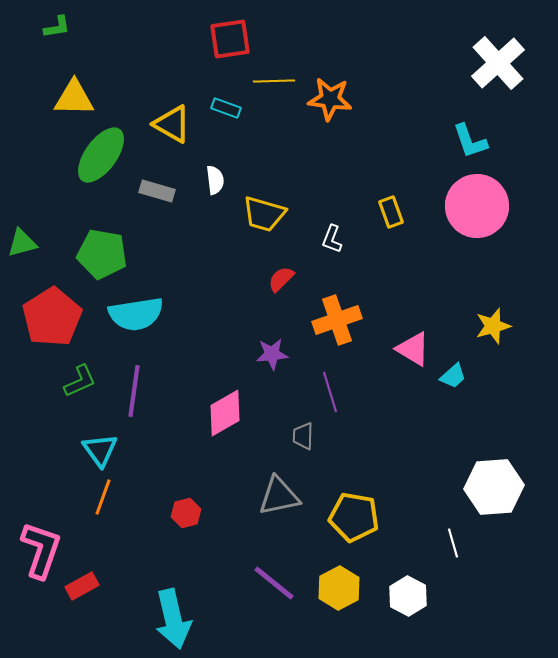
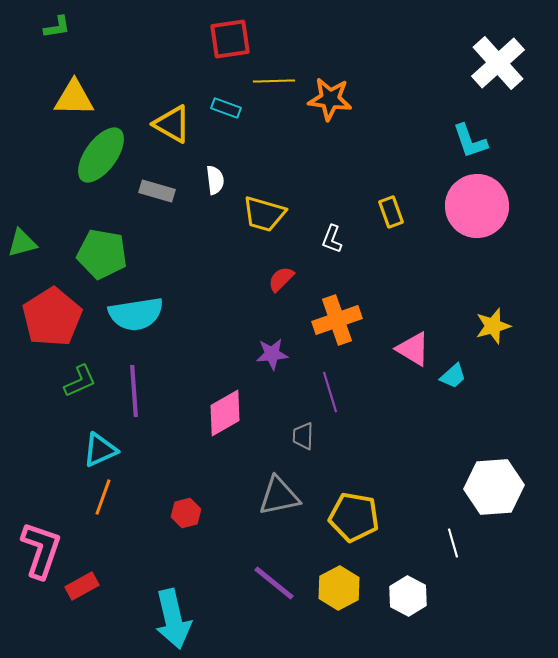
purple line at (134, 391): rotated 12 degrees counterclockwise
cyan triangle at (100, 450): rotated 42 degrees clockwise
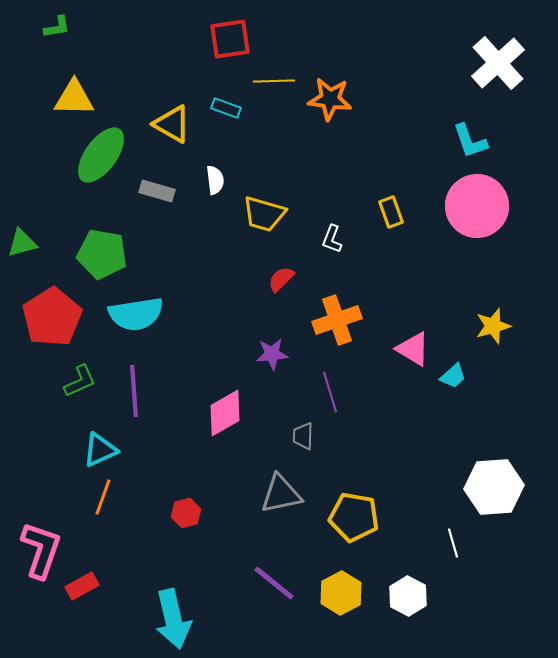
gray triangle at (279, 496): moved 2 px right, 2 px up
yellow hexagon at (339, 588): moved 2 px right, 5 px down
